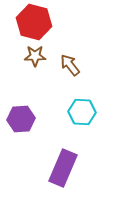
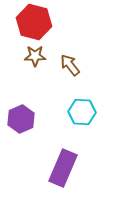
purple hexagon: rotated 20 degrees counterclockwise
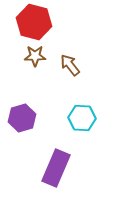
cyan hexagon: moved 6 px down
purple hexagon: moved 1 px right, 1 px up; rotated 8 degrees clockwise
purple rectangle: moved 7 px left
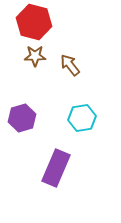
cyan hexagon: rotated 12 degrees counterclockwise
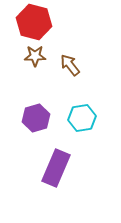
purple hexagon: moved 14 px right
